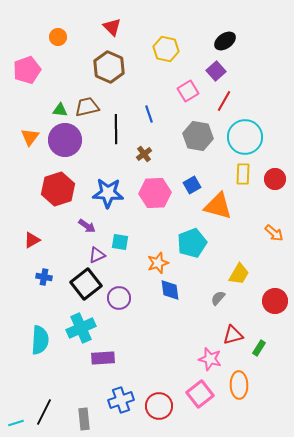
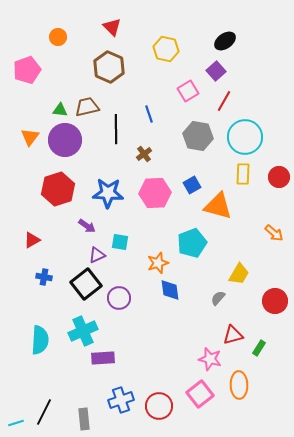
red circle at (275, 179): moved 4 px right, 2 px up
cyan cross at (81, 328): moved 2 px right, 3 px down
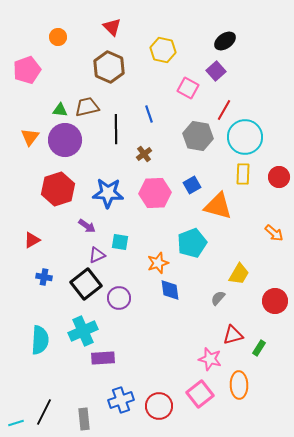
yellow hexagon at (166, 49): moved 3 px left, 1 px down
pink square at (188, 91): moved 3 px up; rotated 30 degrees counterclockwise
red line at (224, 101): moved 9 px down
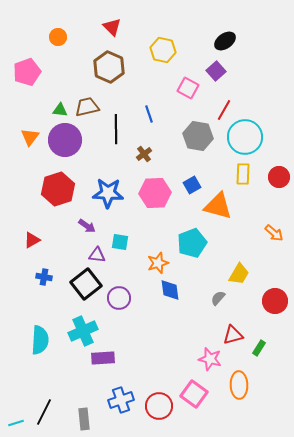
pink pentagon at (27, 70): moved 2 px down
purple triangle at (97, 255): rotated 30 degrees clockwise
pink square at (200, 394): moved 6 px left; rotated 16 degrees counterclockwise
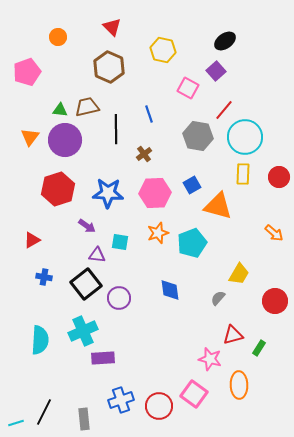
red line at (224, 110): rotated 10 degrees clockwise
orange star at (158, 263): moved 30 px up
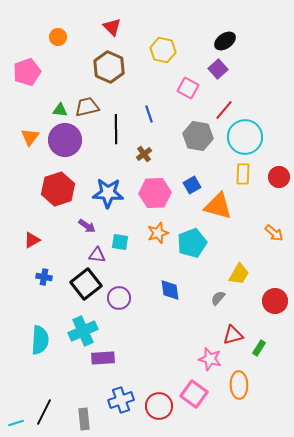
purple square at (216, 71): moved 2 px right, 2 px up
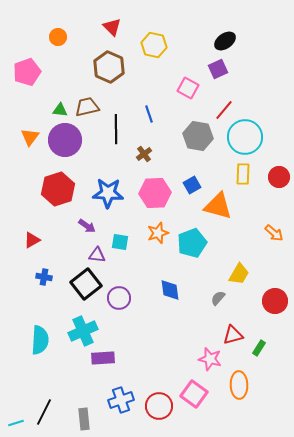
yellow hexagon at (163, 50): moved 9 px left, 5 px up
purple square at (218, 69): rotated 18 degrees clockwise
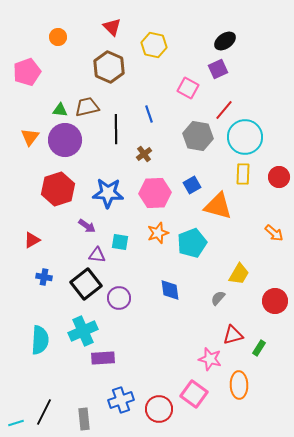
red circle at (159, 406): moved 3 px down
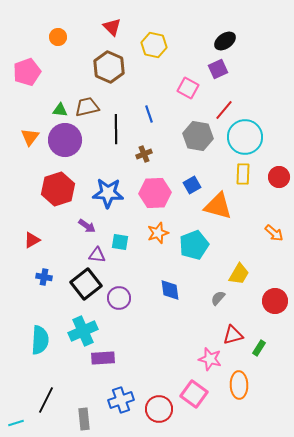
brown cross at (144, 154): rotated 14 degrees clockwise
cyan pentagon at (192, 243): moved 2 px right, 2 px down
black line at (44, 412): moved 2 px right, 12 px up
